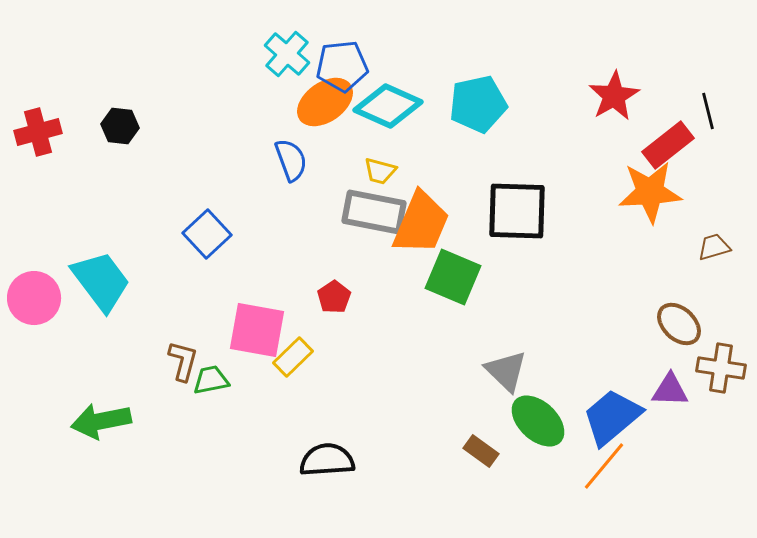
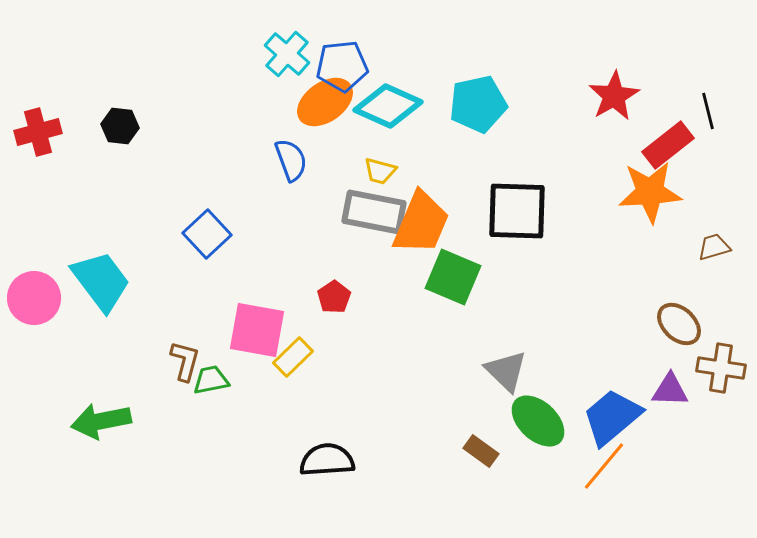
brown L-shape: moved 2 px right
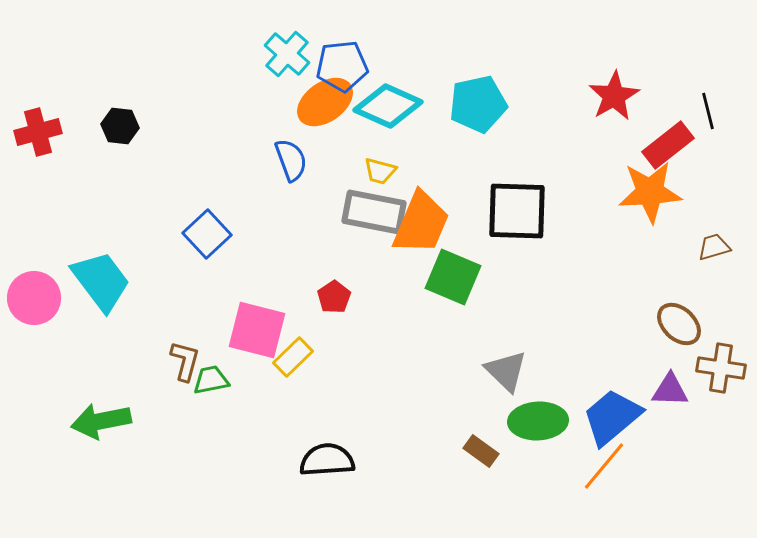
pink square: rotated 4 degrees clockwise
green ellipse: rotated 46 degrees counterclockwise
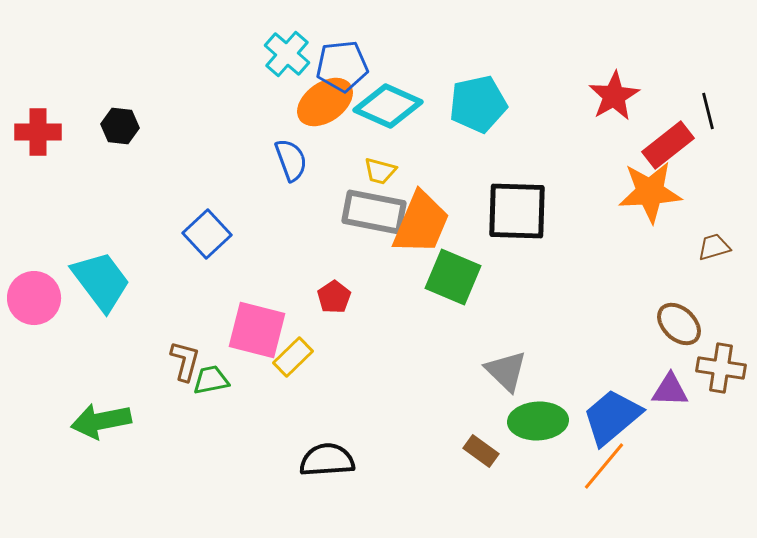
red cross: rotated 15 degrees clockwise
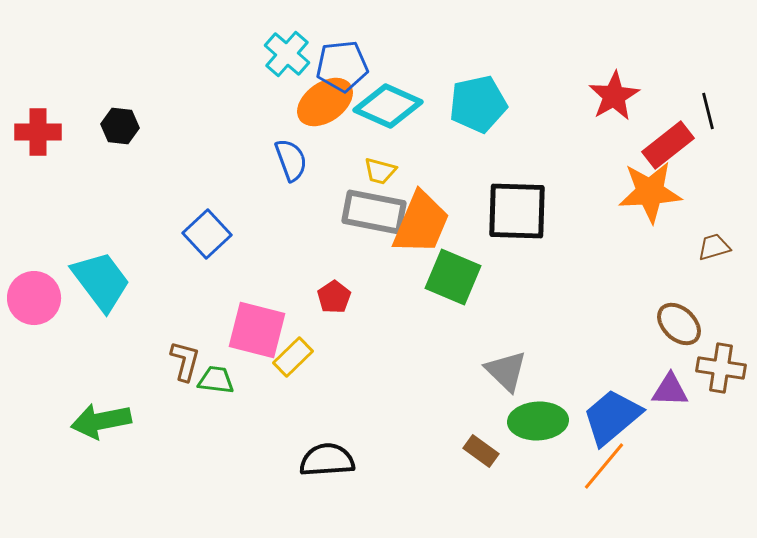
green trapezoid: moved 5 px right; rotated 18 degrees clockwise
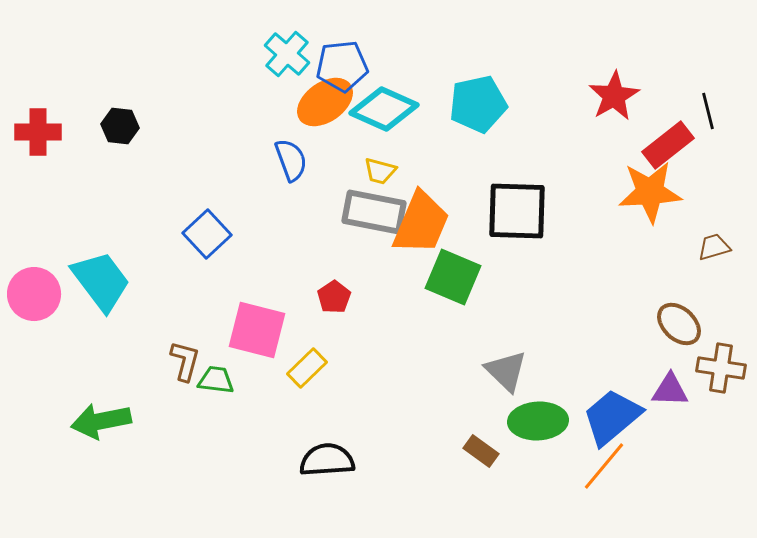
cyan diamond: moved 4 px left, 3 px down
pink circle: moved 4 px up
yellow rectangle: moved 14 px right, 11 px down
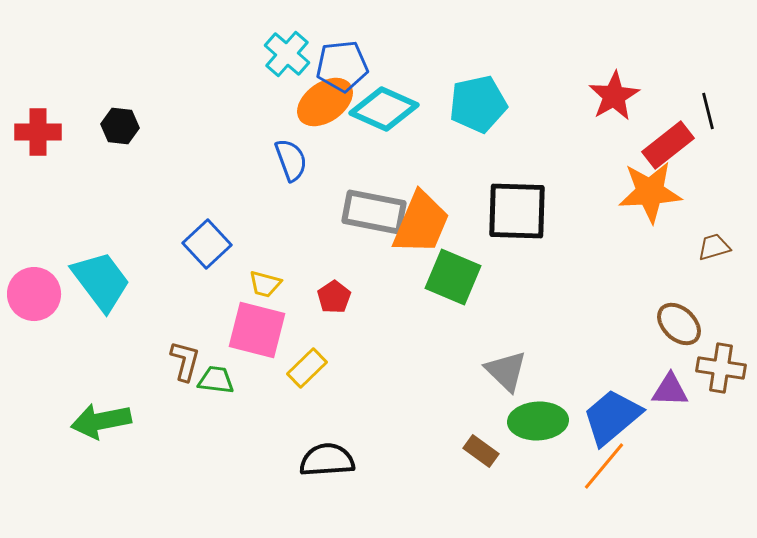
yellow trapezoid: moved 115 px left, 113 px down
blue square: moved 10 px down
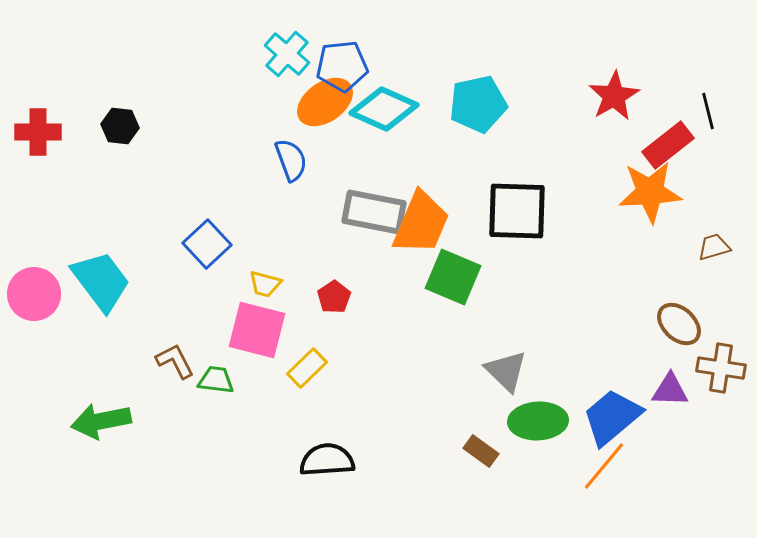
brown L-shape: moved 10 px left; rotated 42 degrees counterclockwise
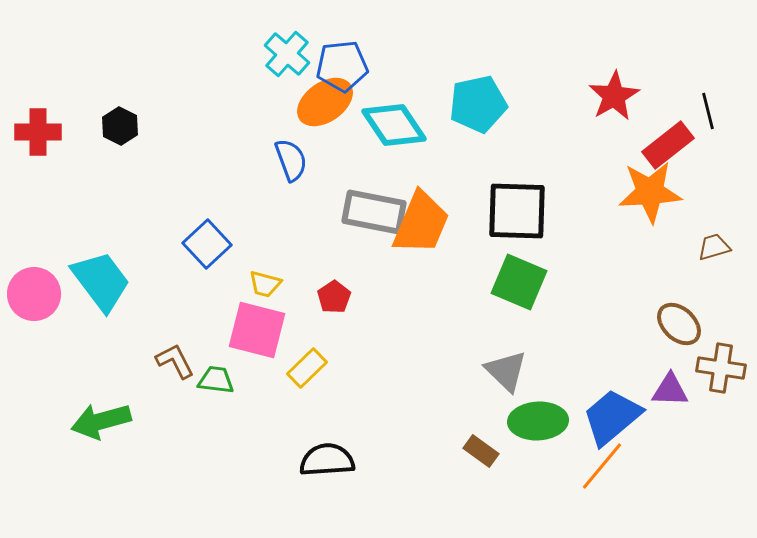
cyan diamond: moved 10 px right, 16 px down; rotated 32 degrees clockwise
black hexagon: rotated 21 degrees clockwise
green square: moved 66 px right, 5 px down
green arrow: rotated 4 degrees counterclockwise
orange line: moved 2 px left
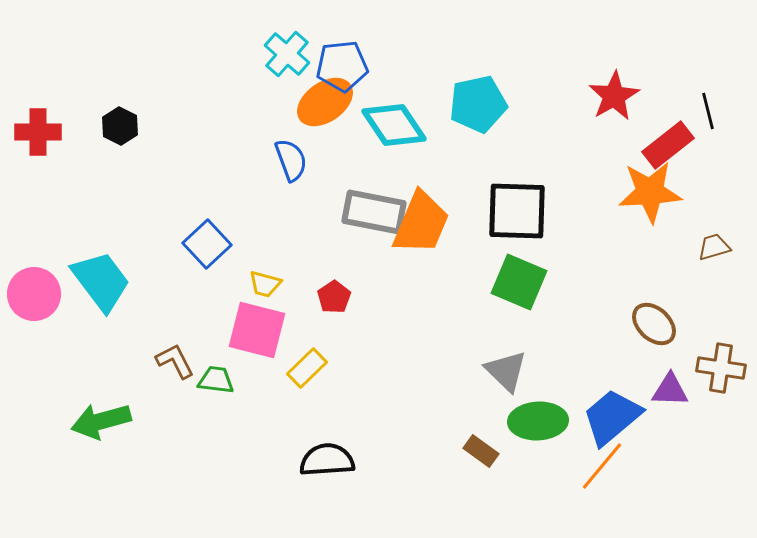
brown ellipse: moved 25 px left
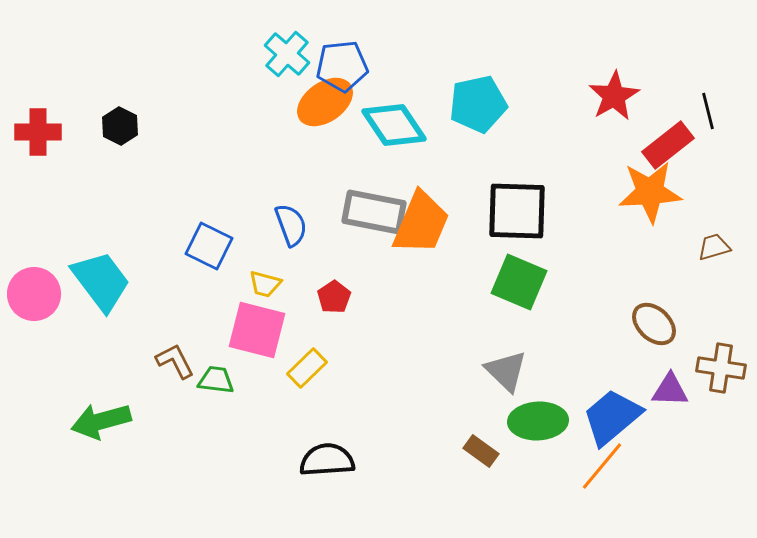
blue semicircle: moved 65 px down
blue square: moved 2 px right, 2 px down; rotated 21 degrees counterclockwise
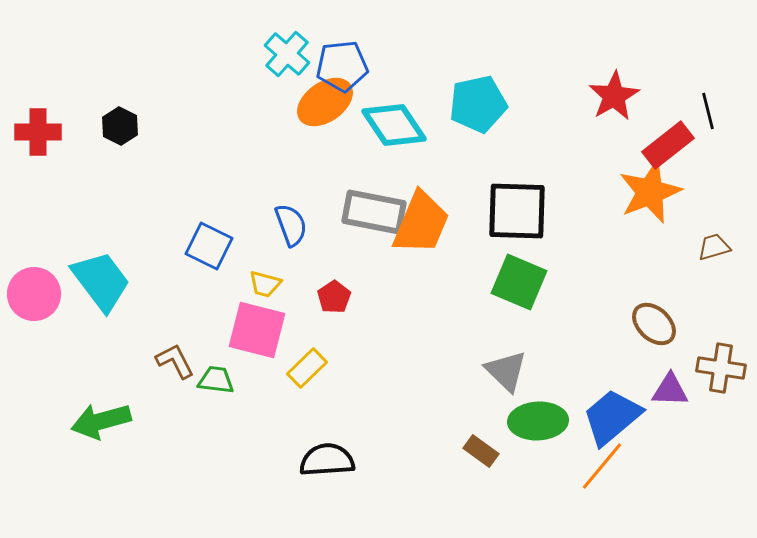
orange star: rotated 18 degrees counterclockwise
